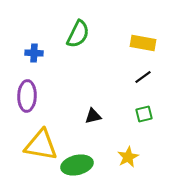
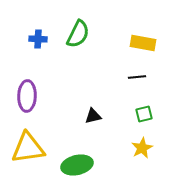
blue cross: moved 4 px right, 14 px up
black line: moved 6 px left; rotated 30 degrees clockwise
yellow triangle: moved 13 px left, 3 px down; rotated 18 degrees counterclockwise
yellow star: moved 14 px right, 9 px up
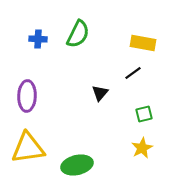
black line: moved 4 px left, 4 px up; rotated 30 degrees counterclockwise
black triangle: moved 7 px right, 23 px up; rotated 36 degrees counterclockwise
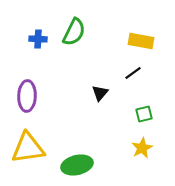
green semicircle: moved 4 px left, 2 px up
yellow rectangle: moved 2 px left, 2 px up
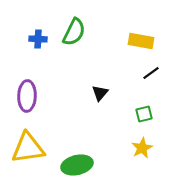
black line: moved 18 px right
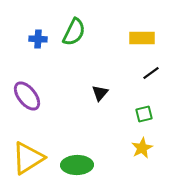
yellow rectangle: moved 1 px right, 3 px up; rotated 10 degrees counterclockwise
purple ellipse: rotated 40 degrees counterclockwise
yellow triangle: moved 10 px down; rotated 24 degrees counterclockwise
green ellipse: rotated 12 degrees clockwise
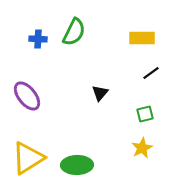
green square: moved 1 px right
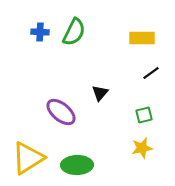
blue cross: moved 2 px right, 7 px up
purple ellipse: moved 34 px right, 16 px down; rotated 12 degrees counterclockwise
green square: moved 1 px left, 1 px down
yellow star: rotated 15 degrees clockwise
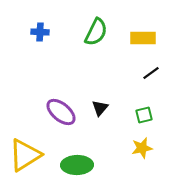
green semicircle: moved 22 px right
yellow rectangle: moved 1 px right
black triangle: moved 15 px down
yellow triangle: moved 3 px left, 3 px up
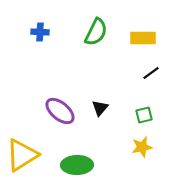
purple ellipse: moved 1 px left, 1 px up
yellow star: moved 1 px up
yellow triangle: moved 3 px left
